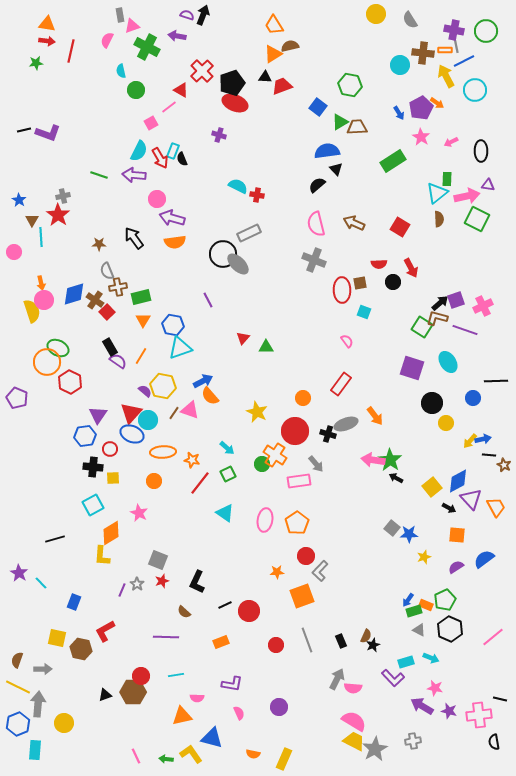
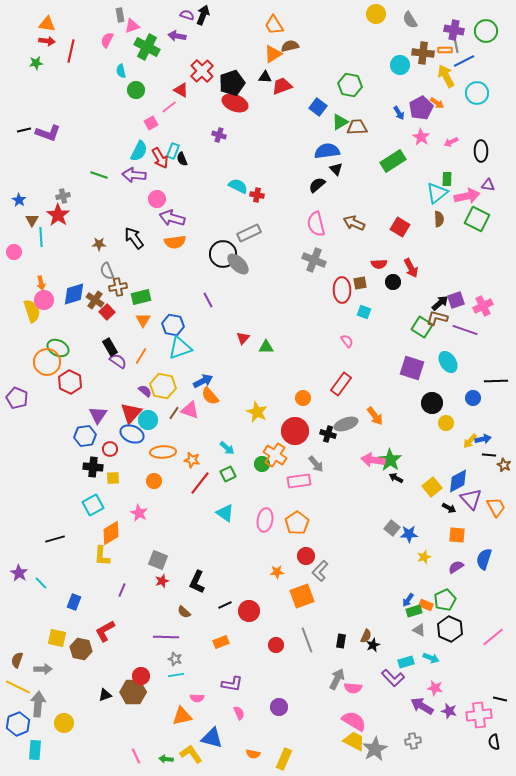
cyan circle at (475, 90): moved 2 px right, 3 px down
blue semicircle at (484, 559): rotated 35 degrees counterclockwise
gray star at (137, 584): moved 38 px right, 75 px down; rotated 16 degrees counterclockwise
black rectangle at (341, 641): rotated 32 degrees clockwise
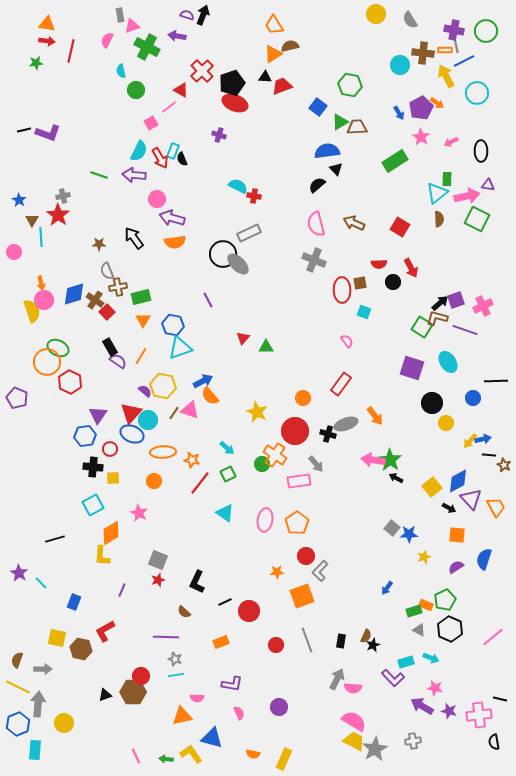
green rectangle at (393, 161): moved 2 px right
red cross at (257, 195): moved 3 px left, 1 px down
red star at (162, 581): moved 4 px left, 1 px up
blue arrow at (408, 600): moved 21 px left, 12 px up
black line at (225, 605): moved 3 px up
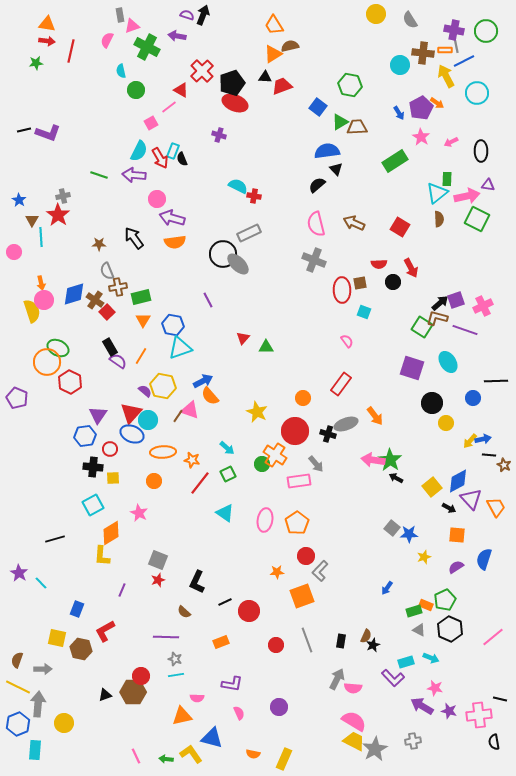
brown line at (174, 413): moved 4 px right, 3 px down
blue rectangle at (74, 602): moved 3 px right, 7 px down
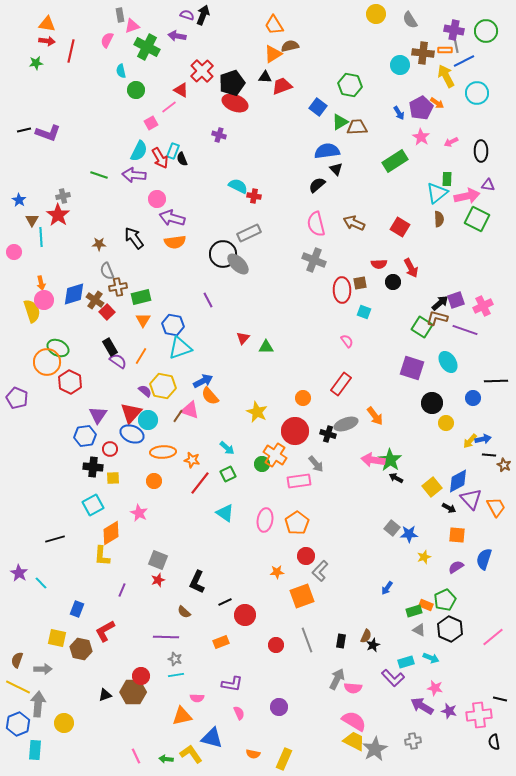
red circle at (249, 611): moved 4 px left, 4 px down
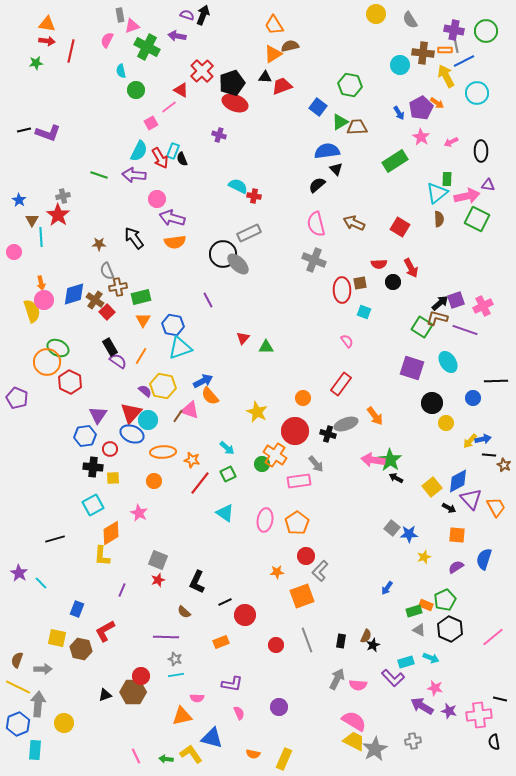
pink semicircle at (353, 688): moved 5 px right, 3 px up
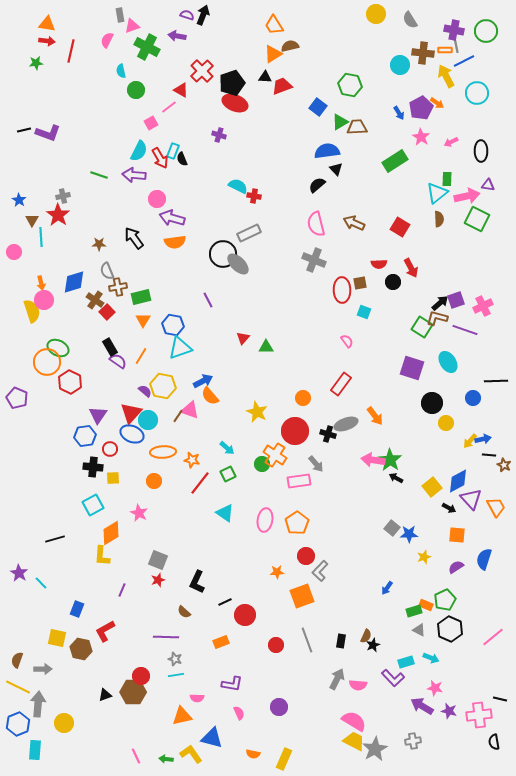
blue diamond at (74, 294): moved 12 px up
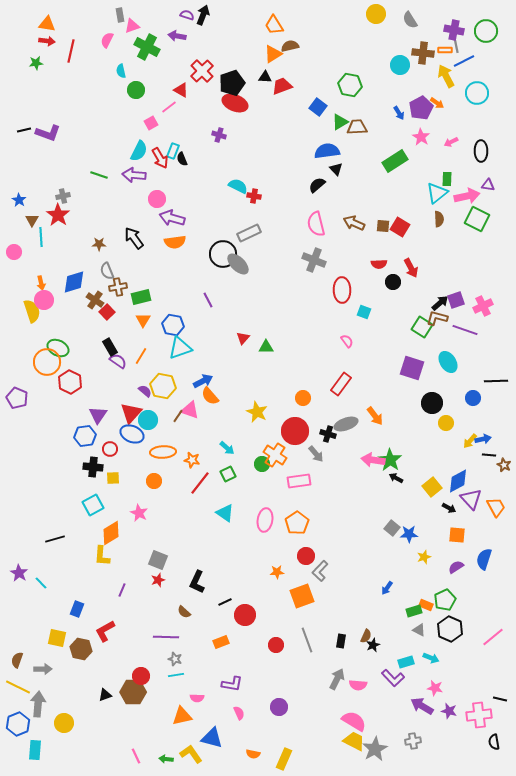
brown square at (360, 283): moved 23 px right, 57 px up; rotated 16 degrees clockwise
gray arrow at (316, 464): moved 10 px up
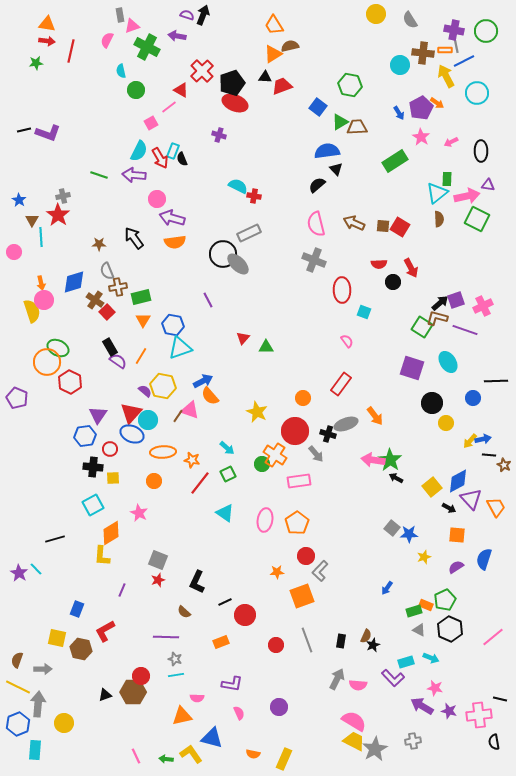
cyan line at (41, 583): moved 5 px left, 14 px up
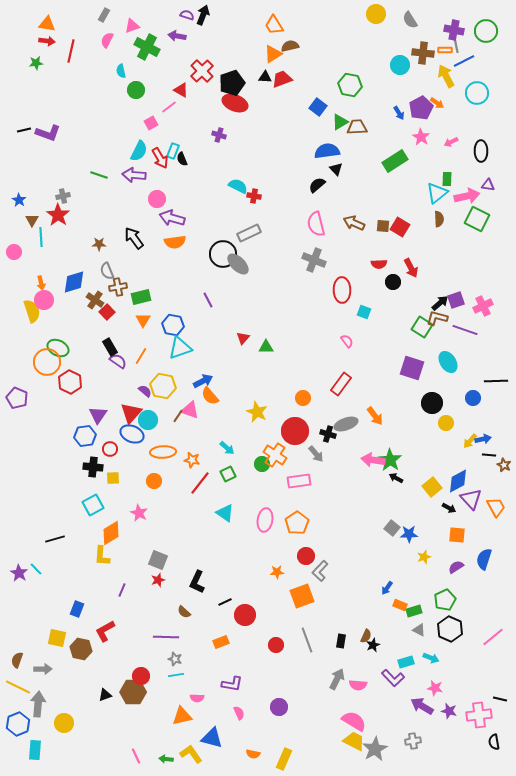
gray rectangle at (120, 15): moved 16 px left; rotated 40 degrees clockwise
red trapezoid at (282, 86): moved 7 px up
orange rectangle at (426, 605): moved 26 px left
